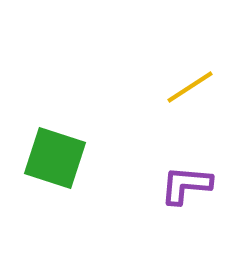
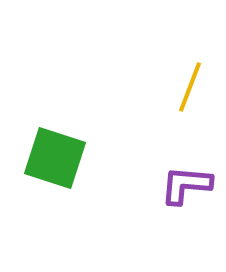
yellow line: rotated 36 degrees counterclockwise
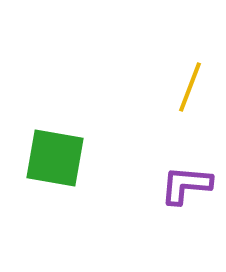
green square: rotated 8 degrees counterclockwise
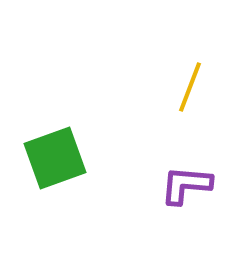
green square: rotated 30 degrees counterclockwise
